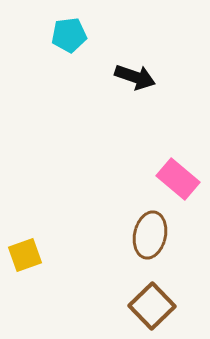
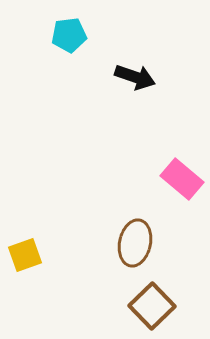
pink rectangle: moved 4 px right
brown ellipse: moved 15 px left, 8 px down
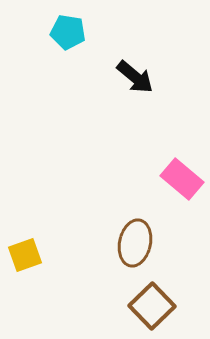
cyan pentagon: moved 1 px left, 3 px up; rotated 16 degrees clockwise
black arrow: rotated 21 degrees clockwise
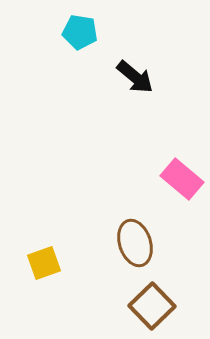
cyan pentagon: moved 12 px right
brown ellipse: rotated 30 degrees counterclockwise
yellow square: moved 19 px right, 8 px down
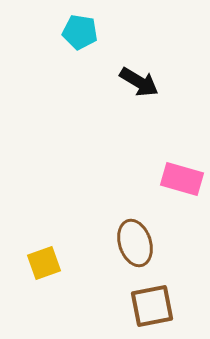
black arrow: moved 4 px right, 5 px down; rotated 9 degrees counterclockwise
pink rectangle: rotated 24 degrees counterclockwise
brown square: rotated 33 degrees clockwise
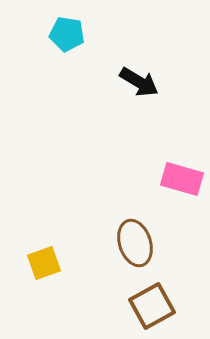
cyan pentagon: moved 13 px left, 2 px down
brown square: rotated 18 degrees counterclockwise
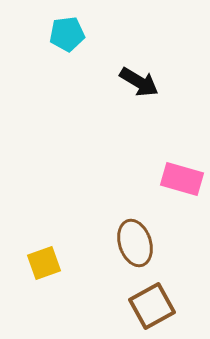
cyan pentagon: rotated 16 degrees counterclockwise
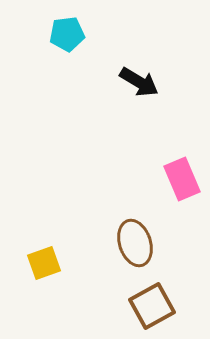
pink rectangle: rotated 51 degrees clockwise
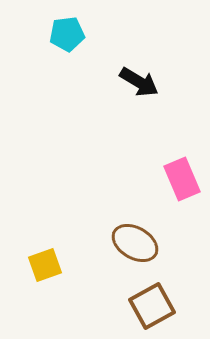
brown ellipse: rotated 42 degrees counterclockwise
yellow square: moved 1 px right, 2 px down
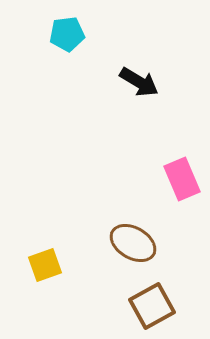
brown ellipse: moved 2 px left
